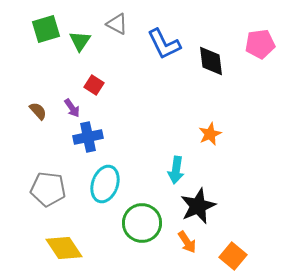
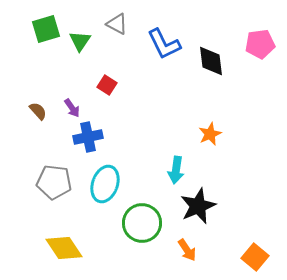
red square: moved 13 px right
gray pentagon: moved 6 px right, 7 px up
orange arrow: moved 8 px down
orange square: moved 22 px right, 1 px down
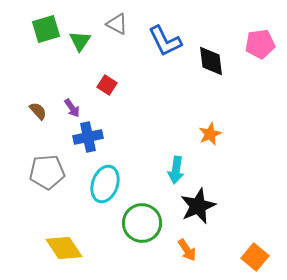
blue L-shape: moved 1 px right, 3 px up
gray pentagon: moved 7 px left, 10 px up; rotated 12 degrees counterclockwise
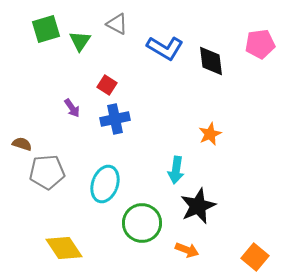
blue L-shape: moved 7 px down; rotated 33 degrees counterclockwise
brown semicircle: moved 16 px left, 33 px down; rotated 30 degrees counterclockwise
blue cross: moved 27 px right, 18 px up
orange arrow: rotated 35 degrees counterclockwise
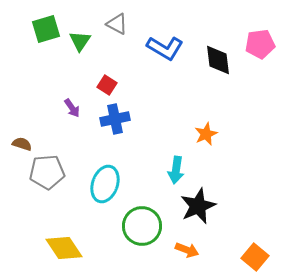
black diamond: moved 7 px right, 1 px up
orange star: moved 4 px left
green circle: moved 3 px down
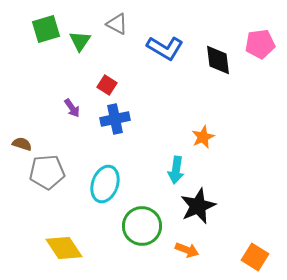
orange star: moved 3 px left, 3 px down
orange square: rotated 8 degrees counterclockwise
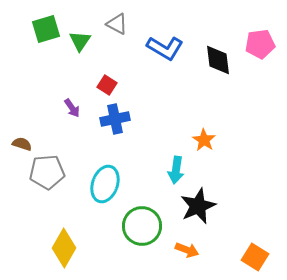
orange star: moved 1 px right, 3 px down; rotated 15 degrees counterclockwise
yellow diamond: rotated 63 degrees clockwise
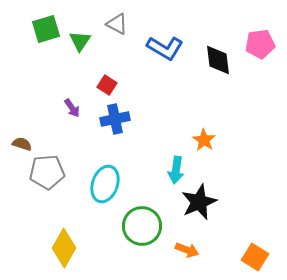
black star: moved 1 px right, 4 px up
